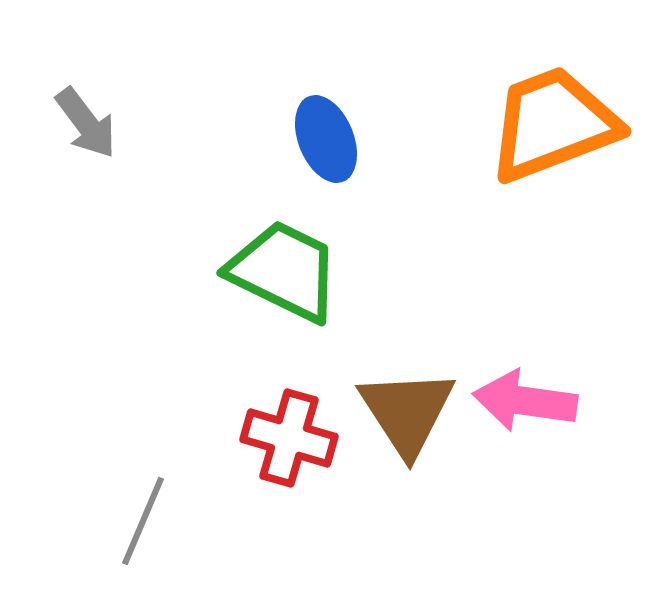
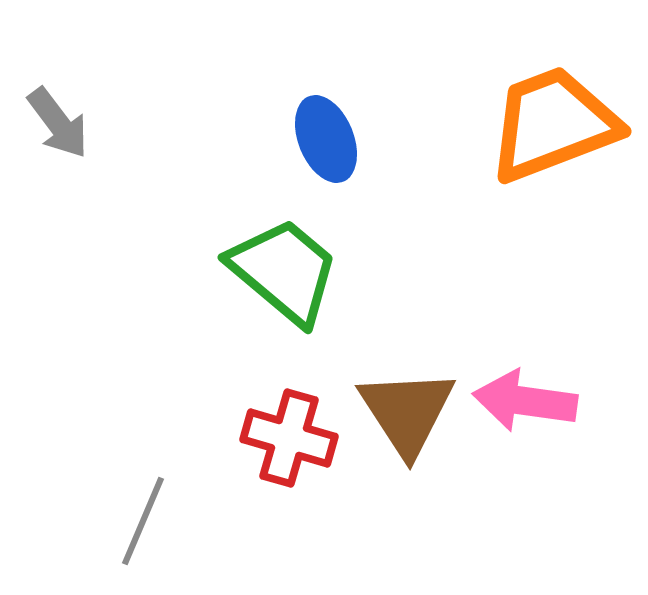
gray arrow: moved 28 px left
green trapezoid: rotated 14 degrees clockwise
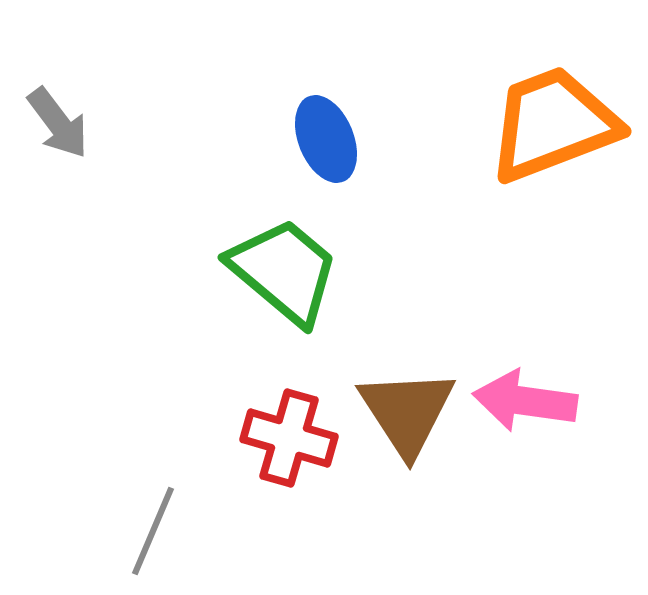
gray line: moved 10 px right, 10 px down
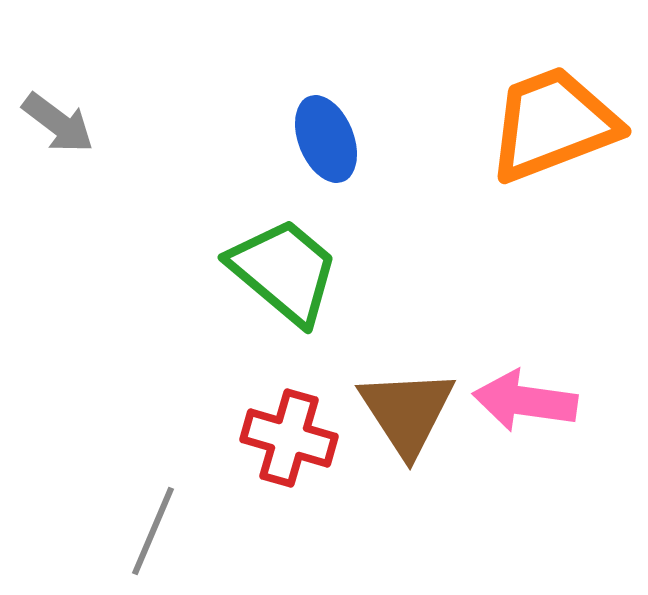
gray arrow: rotated 16 degrees counterclockwise
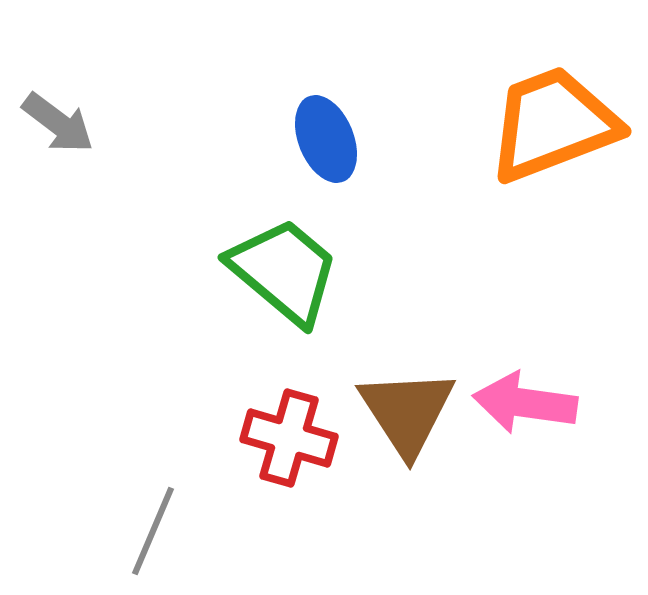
pink arrow: moved 2 px down
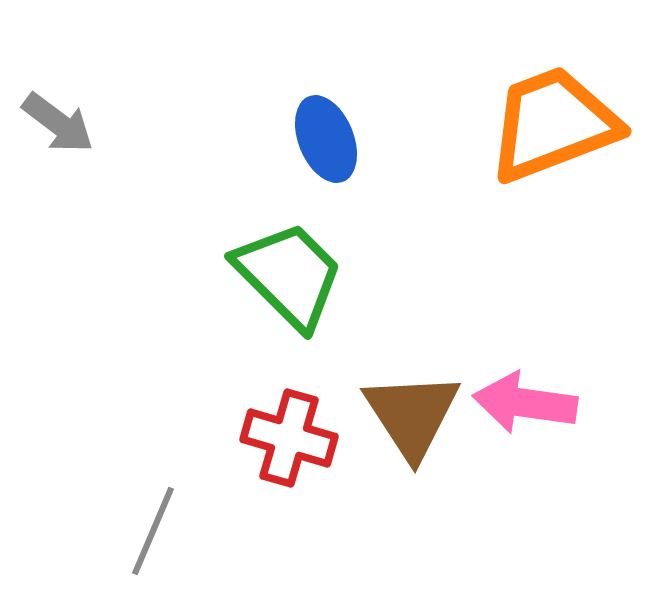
green trapezoid: moved 5 px right, 4 px down; rotated 5 degrees clockwise
brown triangle: moved 5 px right, 3 px down
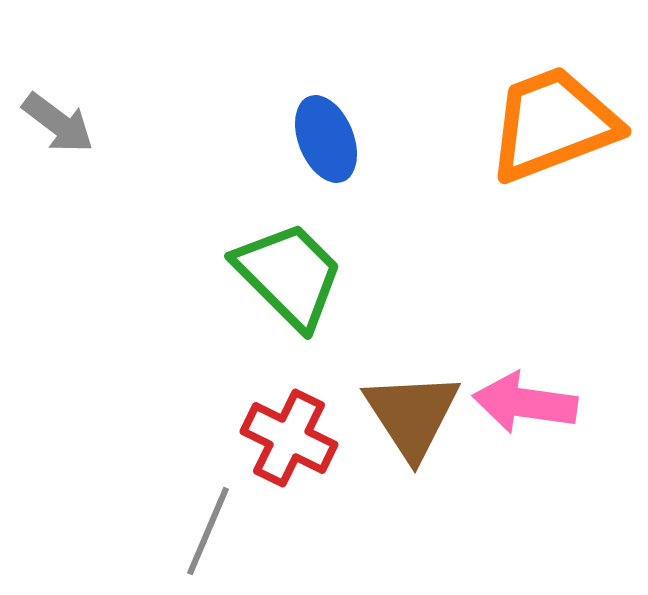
red cross: rotated 10 degrees clockwise
gray line: moved 55 px right
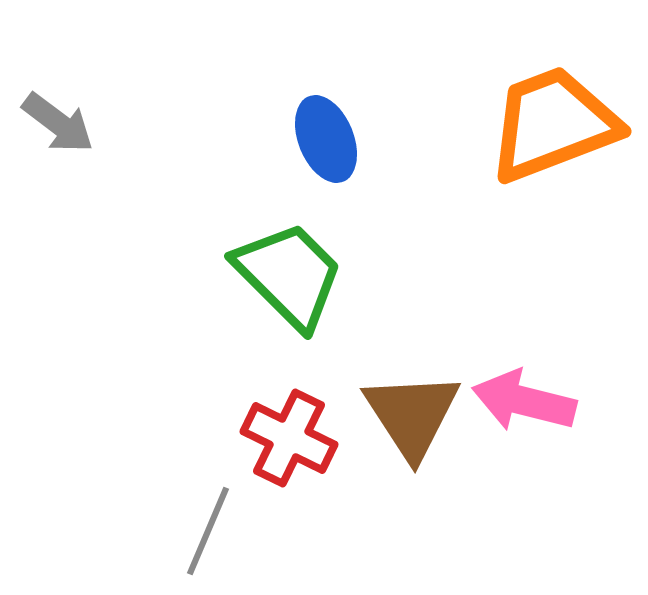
pink arrow: moved 1 px left, 2 px up; rotated 6 degrees clockwise
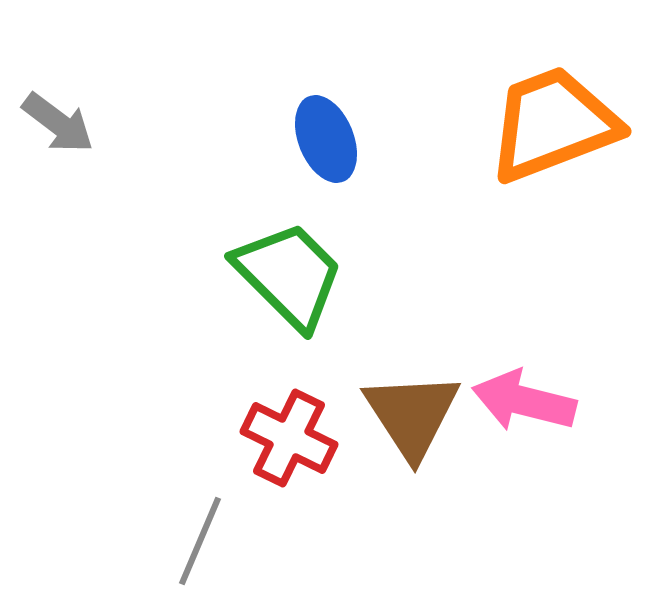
gray line: moved 8 px left, 10 px down
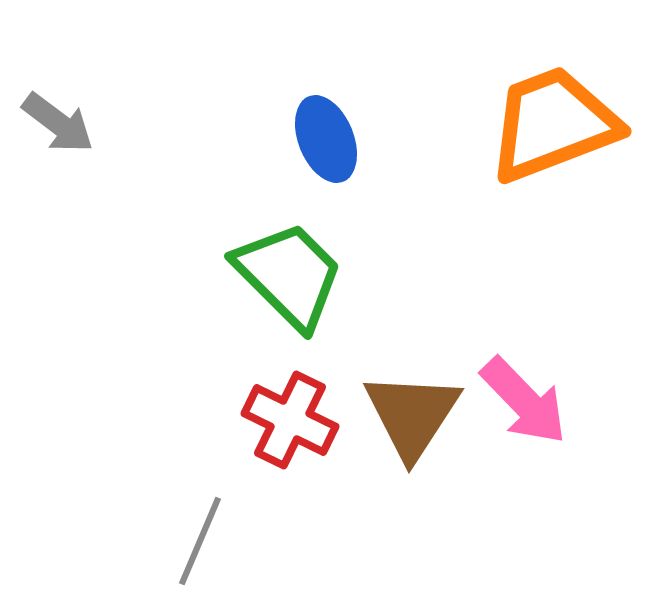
pink arrow: rotated 148 degrees counterclockwise
brown triangle: rotated 6 degrees clockwise
red cross: moved 1 px right, 18 px up
